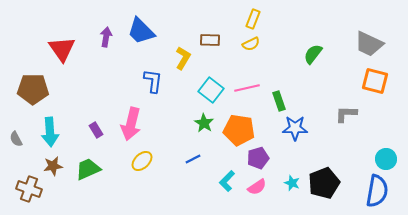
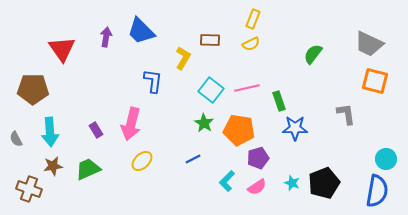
gray L-shape: rotated 80 degrees clockwise
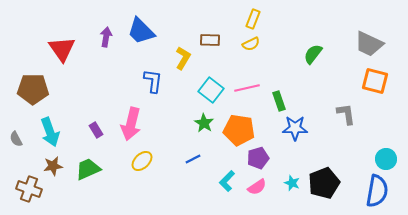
cyan arrow: rotated 16 degrees counterclockwise
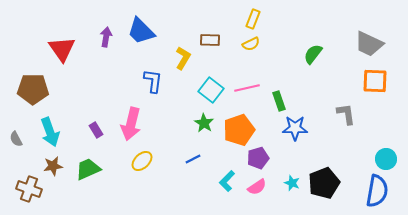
orange square: rotated 12 degrees counterclockwise
orange pentagon: rotated 28 degrees counterclockwise
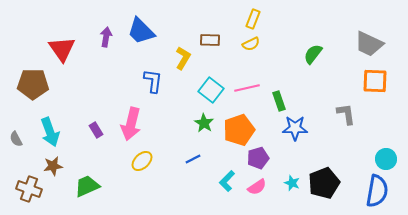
brown pentagon: moved 5 px up
green trapezoid: moved 1 px left, 17 px down
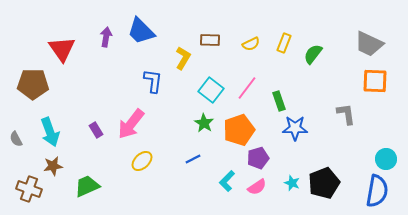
yellow rectangle: moved 31 px right, 24 px down
pink line: rotated 40 degrees counterclockwise
pink arrow: rotated 24 degrees clockwise
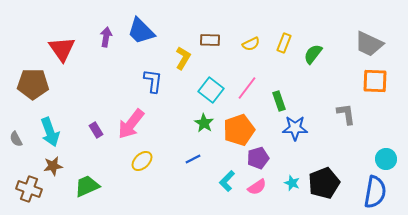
blue semicircle: moved 2 px left, 1 px down
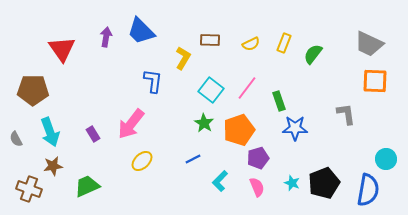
brown pentagon: moved 6 px down
purple rectangle: moved 3 px left, 4 px down
cyan L-shape: moved 7 px left
pink semicircle: rotated 78 degrees counterclockwise
blue semicircle: moved 7 px left, 2 px up
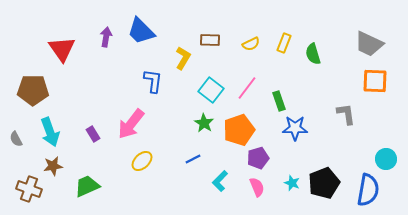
green semicircle: rotated 55 degrees counterclockwise
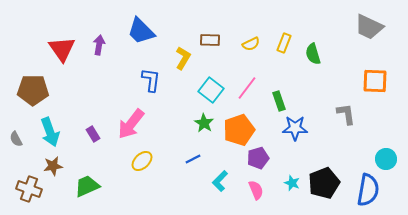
purple arrow: moved 7 px left, 8 px down
gray trapezoid: moved 17 px up
blue L-shape: moved 2 px left, 1 px up
pink semicircle: moved 1 px left, 3 px down
